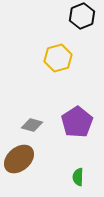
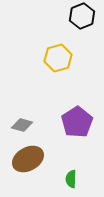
gray diamond: moved 10 px left
brown ellipse: moved 9 px right; rotated 12 degrees clockwise
green semicircle: moved 7 px left, 2 px down
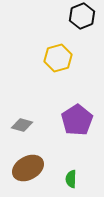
purple pentagon: moved 2 px up
brown ellipse: moved 9 px down
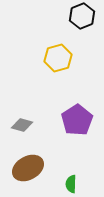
green semicircle: moved 5 px down
